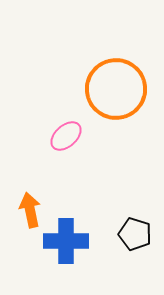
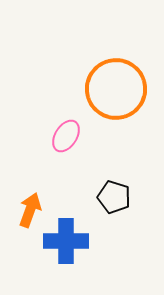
pink ellipse: rotated 16 degrees counterclockwise
orange arrow: rotated 32 degrees clockwise
black pentagon: moved 21 px left, 37 px up
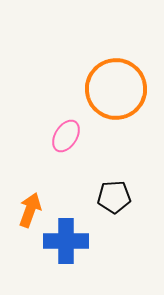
black pentagon: rotated 20 degrees counterclockwise
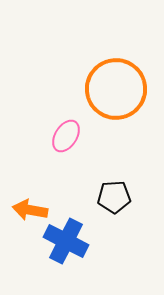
orange arrow: rotated 100 degrees counterclockwise
blue cross: rotated 27 degrees clockwise
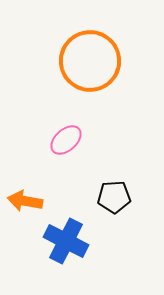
orange circle: moved 26 px left, 28 px up
pink ellipse: moved 4 px down; rotated 16 degrees clockwise
orange arrow: moved 5 px left, 9 px up
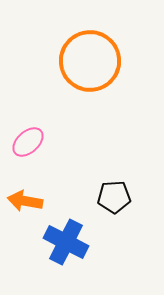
pink ellipse: moved 38 px left, 2 px down
blue cross: moved 1 px down
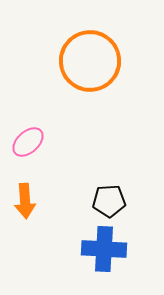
black pentagon: moved 5 px left, 4 px down
orange arrow: rotated 104 degrees counterclockwise
blue cross: moved 38 px right, 7 px down; rotated 24 degrees counterclockwise
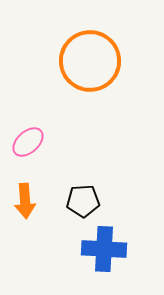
black pentagon: moved 26 px left
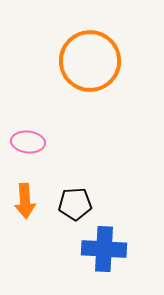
pink ellipse: rotated 48 degrees clockwise
black pentagon: moved 8 px left, 3 px down
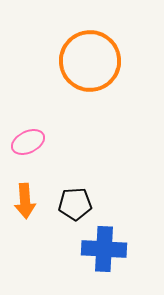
pink ellipse: rotated 32 degrees counterclockwise
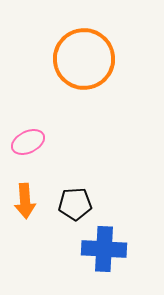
orange circle: moved 6 px left, 2 px up
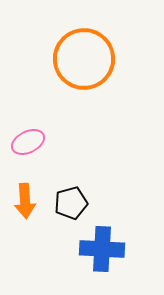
black pentagon: moved 4 px left, 1 px up; rotated 12 degrees counterclockwise
blue cross: moved 2 px left
